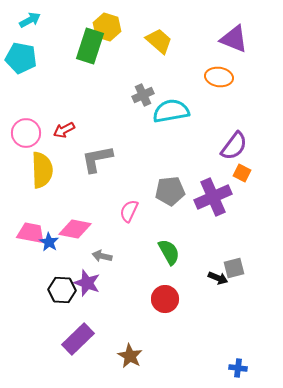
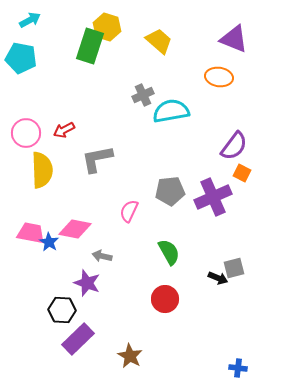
black hexagon: moved 20 px down
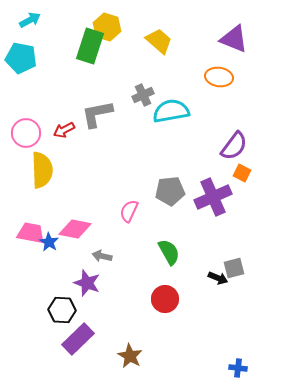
gray L-shape: moved 45 px up
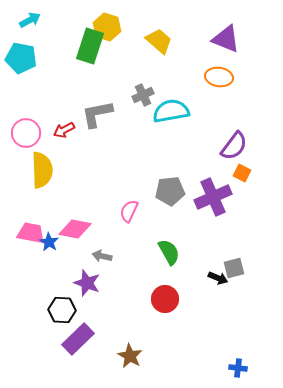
purple triangle: moved 8 px left
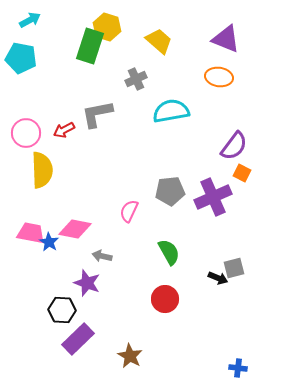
gray cross: moved 7 px left, 16 px up
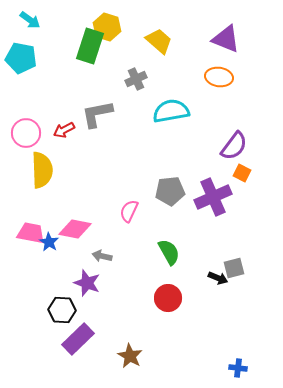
cyan arrow: rotated 65 degrees clockwise
red circle: moved 3 px right, 1 px up
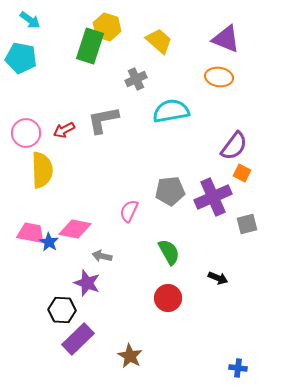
gray L-shape: moved 6 px right, 6 px down
gray square: moved 13 px right, 44 px up
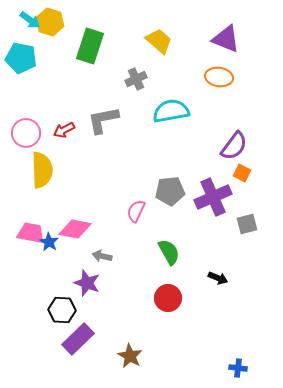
yellow hexagon: moved 57 px left, 5 px up
pink semicircle: moved 7 px right
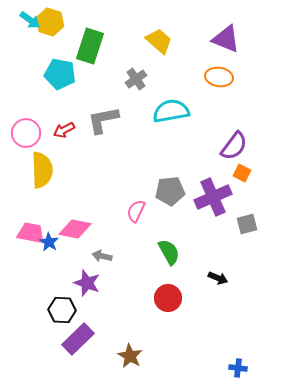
cyan pentagon: moved 39 px right, 16 px down
gray cross: rotated 10 degrees counterclockwise
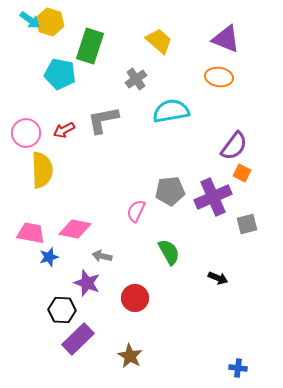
blue star: moved 15 px down; rotated 24 degrees clockwise
red circle: moved 33 px left
